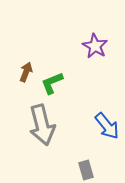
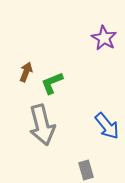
purple star: moved 9 px right, 8 px up
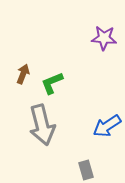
purple star: rotated 25 degrees counterclockwise
brown arrow: moved 3 px left, 2 px down
blue arrow: rotated 96 degrees clockwise
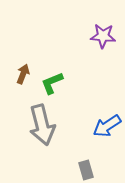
purple star: moved 1 px left, 2 px up
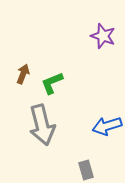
purple star: rotated 15 degrees clockwise
blue arrow: rotated 16 degrees clockwise
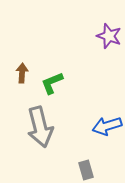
purple star: moved 6 px right
brown arrow: moved 1 px left, 1 px up; rotated 18 degrees counterclockwise
gray arrow: moved 2 px left, 2 px down
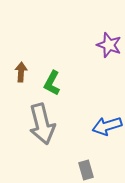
purple star: moved 9 px down
brown arrow: moved 1 px left, 1 px up
green L-shape: rotated 40 degrees counterclockwise
gray arrow: moved 2 px right, 3 px up
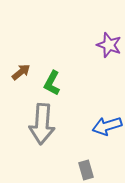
brown arrow: rotated 48 degrees clockwise
gray arrow: rotated 18 degrees clockwise
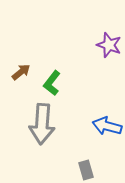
green L-shape: rotated 10 degrees clockwise
blue arrow: rotated 32 degrees clockwise
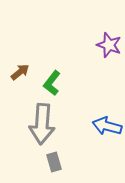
brown arrow: moved 1 px left
gray rectangle: moved 32 px left, 8 px up
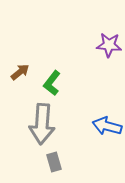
purple star: rotated 15 degrees counterclockwise
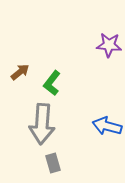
gray rectangle: moved 1 px left, 1 px down
